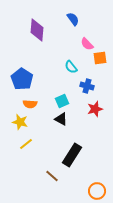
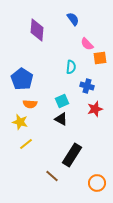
cyan semicircle: rotated 136 degrees counterclockwise
orange circle: moved 8 px up
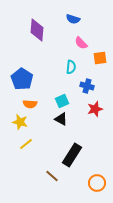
blue semicircle: rotated 144 degrees clockwise
pink semicircle: moved 6 px left, 1 px up
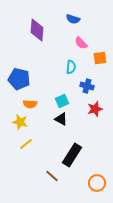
blue pentagon: moved 3 px left; rotated 20 degrees counterclockwise
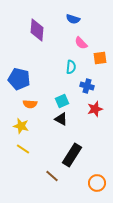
yellow star: moved 1 px right, 4 px down
yellow line: moved 3 px left, 5 px down; rotated 72 degrees clockwise
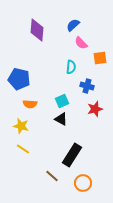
blue semicircle: moved 6 px down; rotated 120 degrees clockwise
orange circle: moved 14 px left
